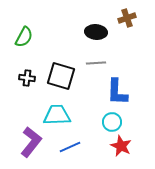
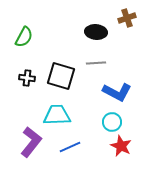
blue L-shape: rotated 64 degrees counterclockwise
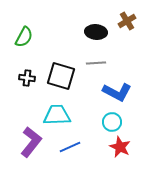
brown cross: moved 3 px down; rotated 12 degrees counterclockwise
red star: moved 1 px left, 1 px down
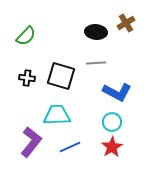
brown cross: moved 1 px left, 2 px down
green semicircle: moved 2 px right, 1 px up; rotated 15 degrees clockwise
red star: moved 8 px left; rotated 15 degrees clockwise
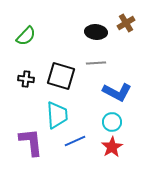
black cross: moved 1 px left, 1 px down
cyan trapezoid: rotated 88 degrees clockwise
purple L-shape: rotated 44 degrees counterclockwise
blue line: moved 5 px right, 6 px up
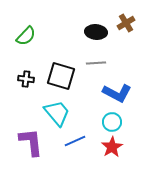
blue L-shape: moved 1 px down
cyan trapezoid: moved 2 px up; rotated 36 degrees counterclockwise
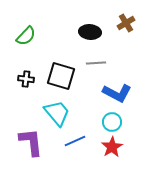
black ellipse: moved 6 px left
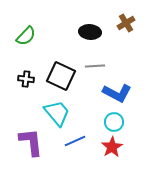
gray line: moved 1 px left, 3 px down
black square: rotated 8 degrees clockwise
cyan circle: moved 2 px right
